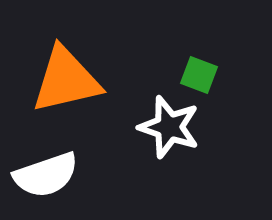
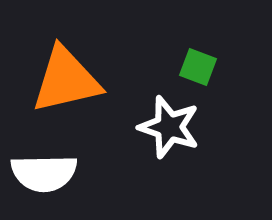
green square: moved 1 px left, 8 px up
white semicircle: moved 2 px left, 2 px up; rotated 18 degrees clockwise
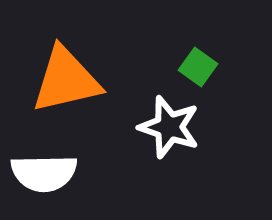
green square: rotated 15 degrees clockwise
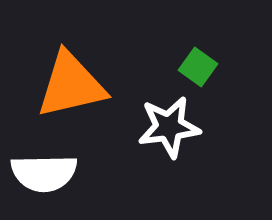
orange triangle: moved 5 px right, 5 px down
white star: rotated 26 degrees counterclockwise
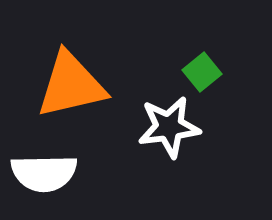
green square: moved 4 px right, 5 px down; rotated 15 degrees clockwise
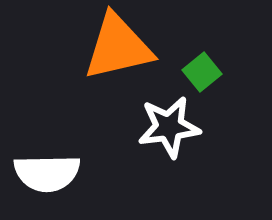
orange triangle: moved 47 px right, 38 px up
white semicircle: moved 3 px right
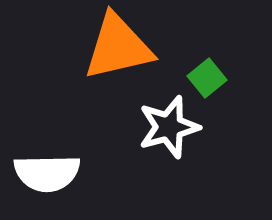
green square: moved 5 px right, 6 px down
white star: rotated 8 degrees counterclockwise
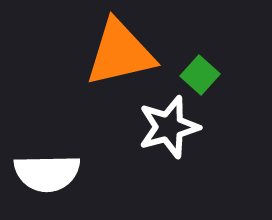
orange triangle: moved 2 px right, 6 px down
green square: moved 7 px left, 3 px up; rotated 9 degrees counterclockwise
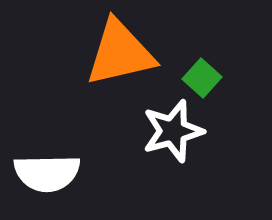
green square: moved 2 px right, 3 px down
white star: moved 4 px right, 4 px down
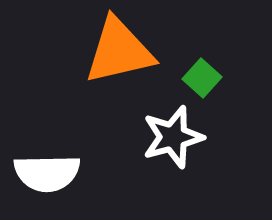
orange triangle: moved 1 px left, 2 px up
white star: moved 6 px down
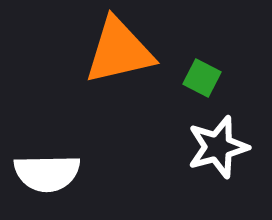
green square: rotated 15 degrees counterclockwise
white star: moved 45 px right, 10 px down
